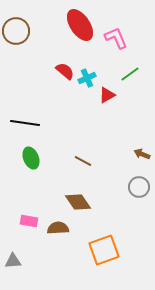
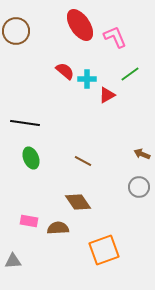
pink L-shape: moved 1 px left, 1 px up
cyan cross: moved 1 px down; rotated 24 degrees clockwise
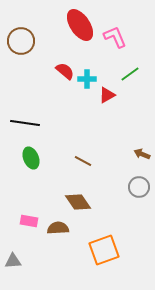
brown circle: moved 5 px right, 10 px down
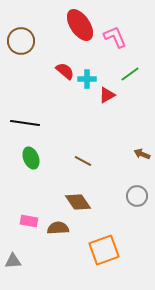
gray circle: moved 2 px left, 9 px down
